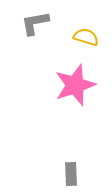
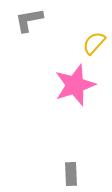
gray L-shape: moved 6 px left, 3 px up
yellow semicircle: moved 8 px right, 6 px down; rotated 65 degrees counterclockwise
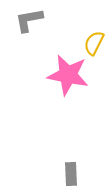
yellow semicircle: rotated 15 degrees counterclockwise
pink star: moved 7 px left, 10 px up; rotated 30 degrees clockwise
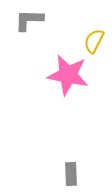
gray L-shape: rotated 12 degrees clockwise
yellow semicircle: moved 2 px up
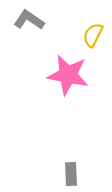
gray L-shape: rotated 32 degrees clockwise
yellow semicircle: moved 1 px left, 6 px up
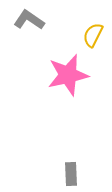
pink star: rotated 24 degrees counterclockwise
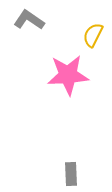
pink star: rotated 9 degrees clockwise
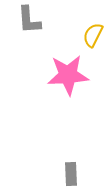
gray L-shape: rotated 128 degrees counterclockwise
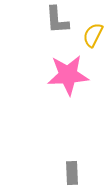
gray L-shape: moved 28 px right
gray rectangle: moved 1 px right, 1 px up
